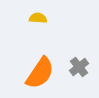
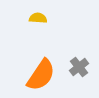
orange semicircle: moved 1 px right, 2 px down
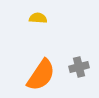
gray cross: rotated 24 degrees clockwise
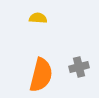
orange semicircle: rotated 20 degrees counterclockwise
